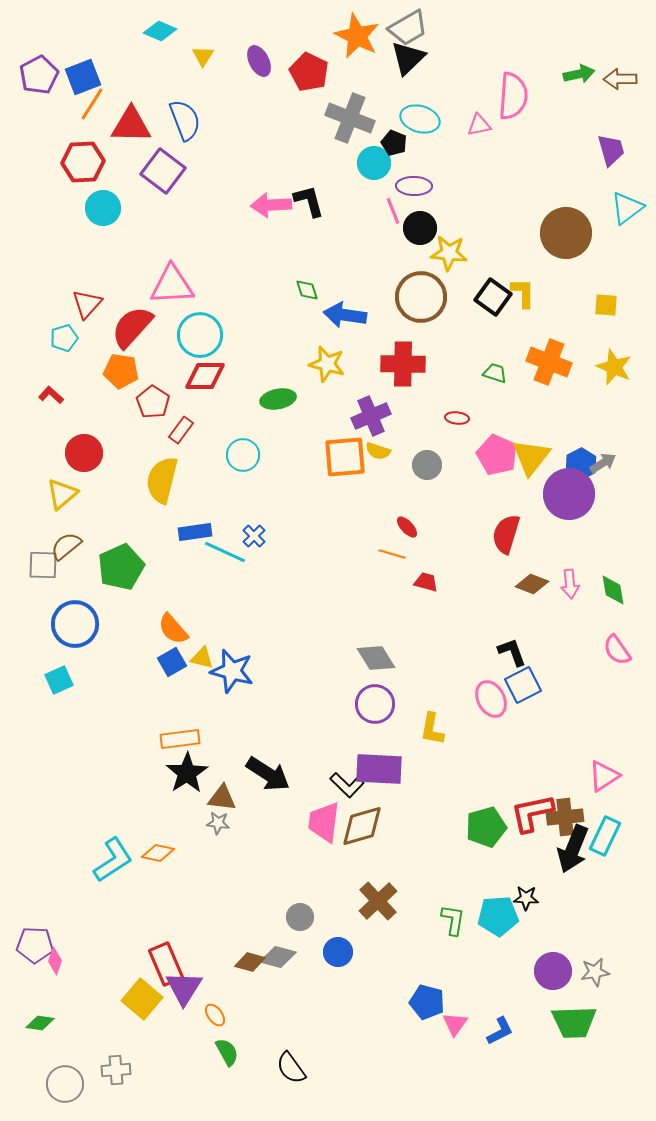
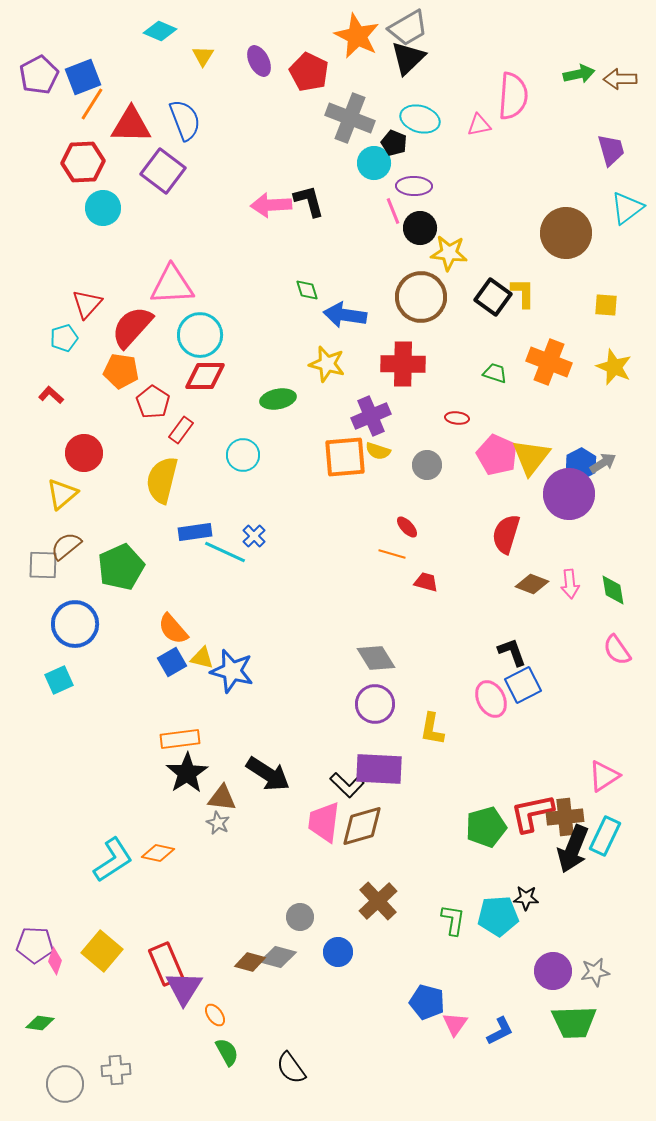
gray star at (218, 823): rotated 20 degrees clockwise
yellow square at (142, 999): moved 40 px left, 48 px up
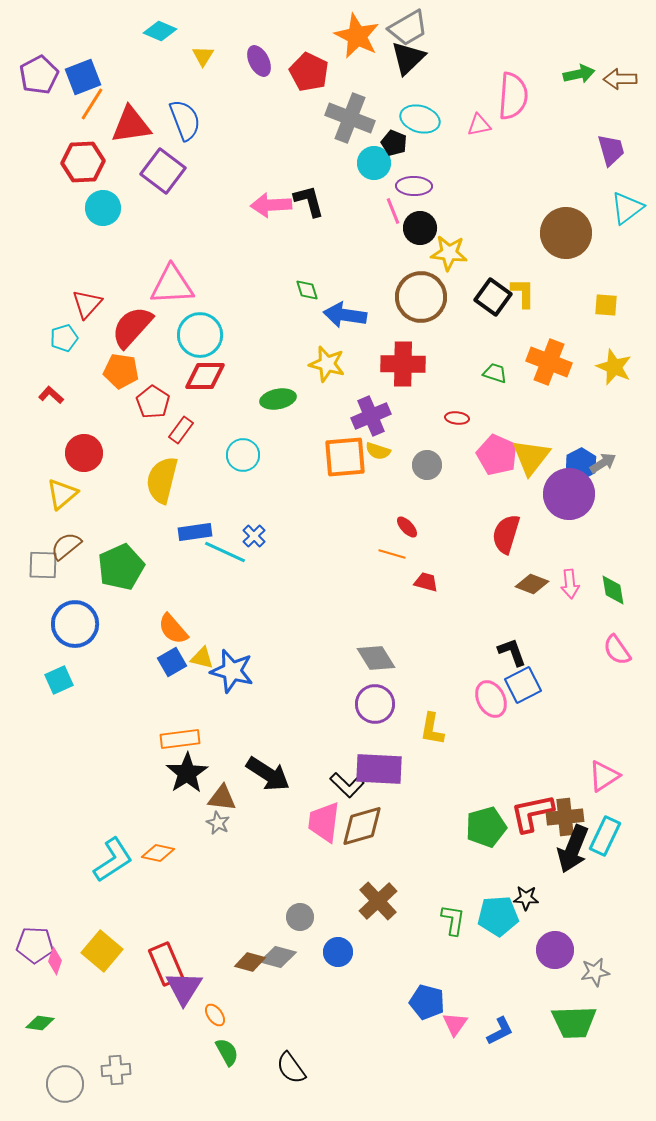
red triangle at (131, 125): rotated 9 degrees counterclockwise
purple circle at (553, 971): moved 2 px right, 21 px up
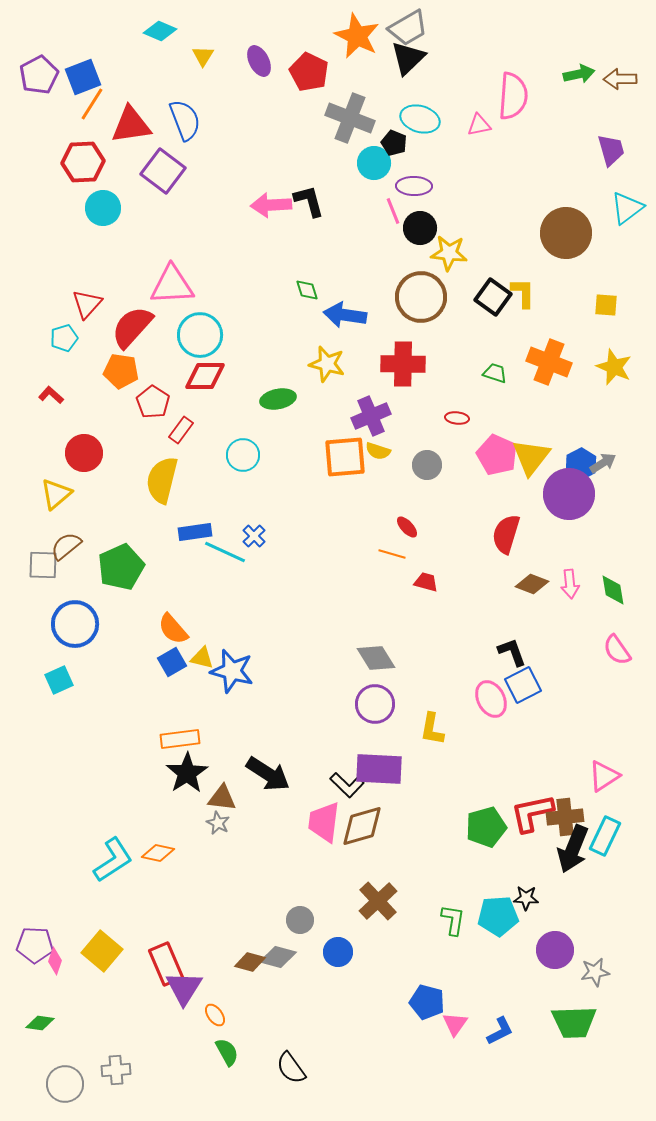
yellow triangle at (62, 494): moved 6 px left
gray circle at (300, 917): moved 3 px down
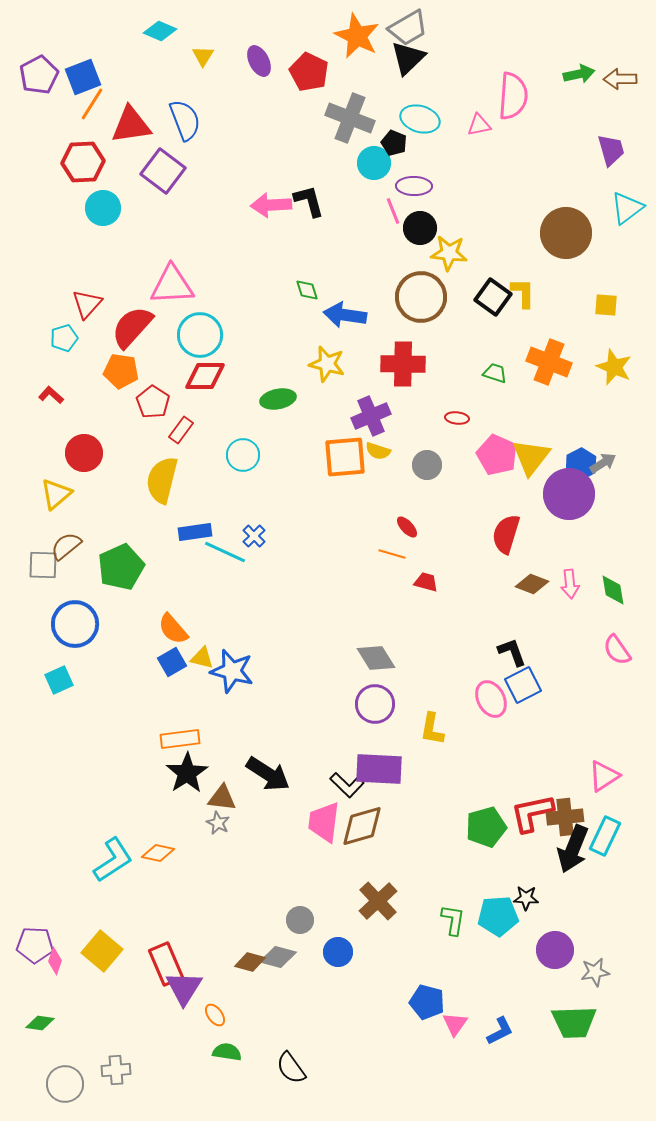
green semicircle at (227, 1052): rotated 52 degrees counterclockwise
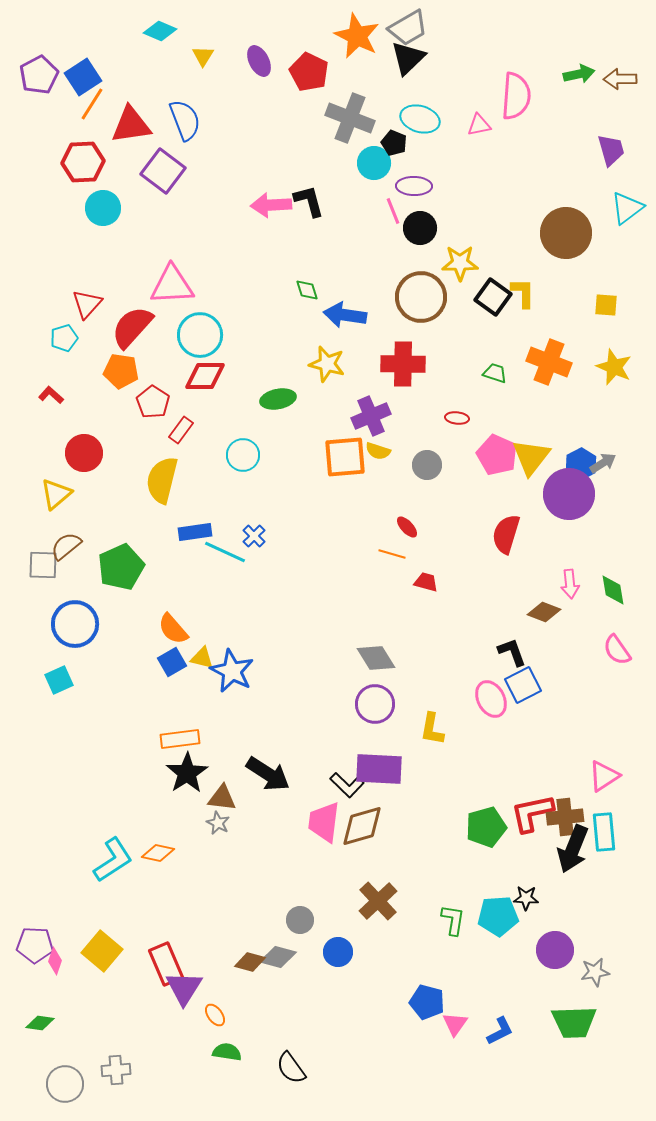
blue square at (83, 77): rotated 12 degrees counterclockwise
pink semicircle at (513, 96): moved 3 px right
yellow star at (449, 253): moved 11 px right, 10 px down; rotated 6 degrees counterclockwise
brown diamond at (532, 584): moved 12 px right, 28 px down
blue star at (232, 671): rotated 12 degrees clockwise
cyan rectangle at (605, 836): moved 1 px left, 4 px up; rotated 30 degrees counterclockwise
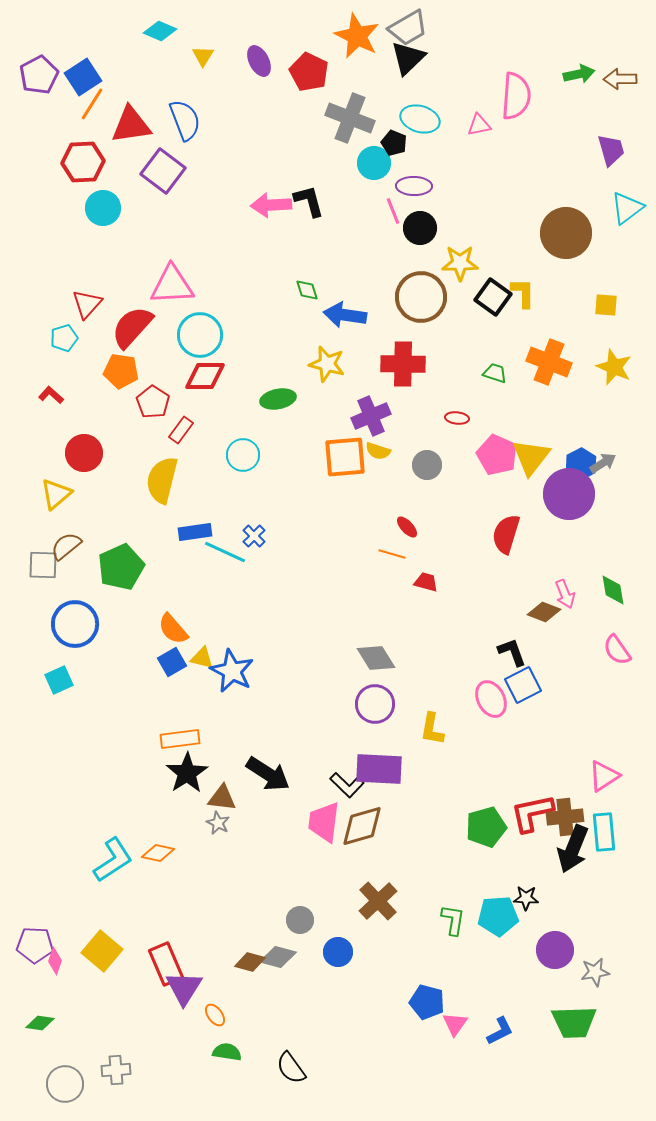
pink arrow at (570, 584): moved 5 px left, 10 px down; rotated 16 degrees counterclockwise
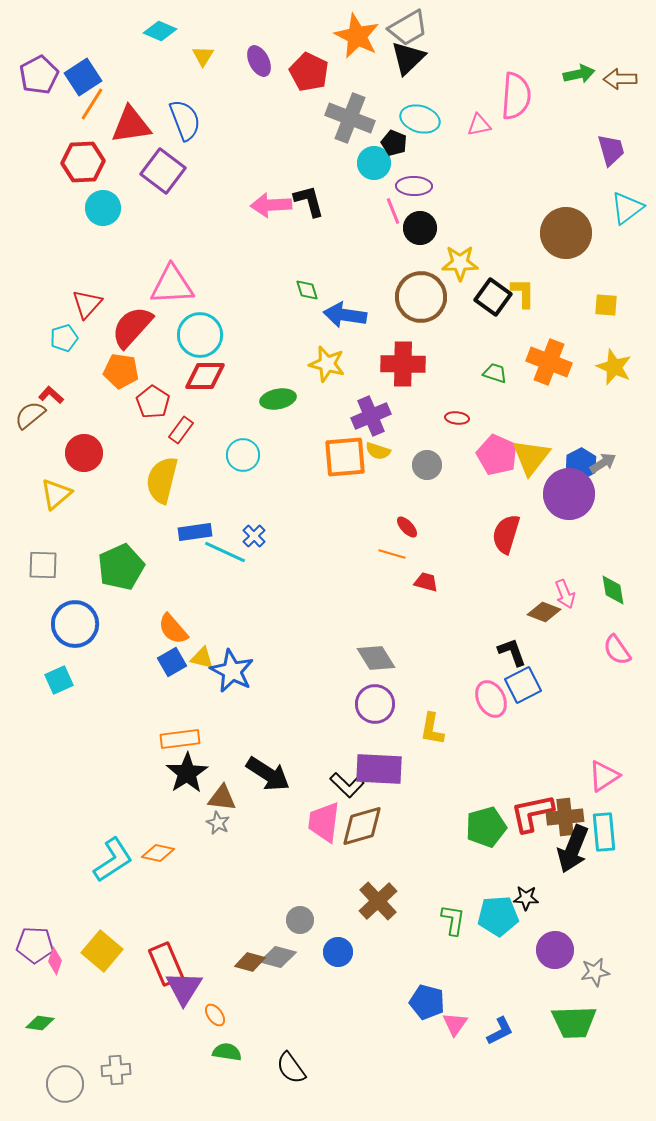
brown semicircle at (66, 546): moved 36 px left, 131 px up
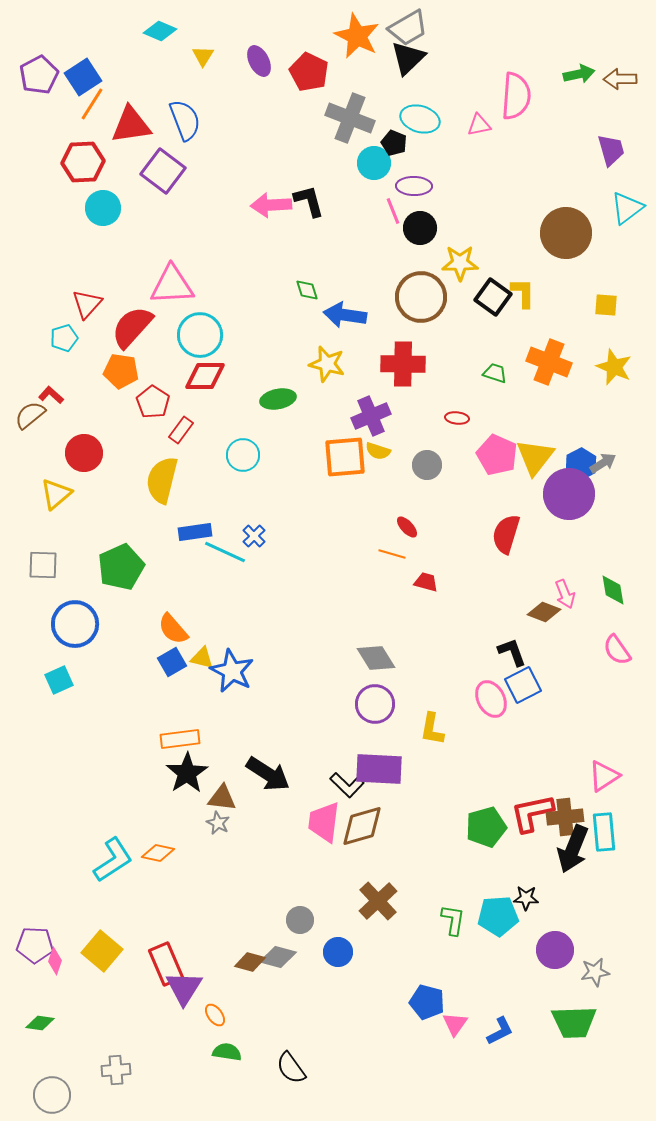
yellow triangle at (531, 457): moved 4 px right
gray circle at (65, 1084): moved 13 px left, 11 px down
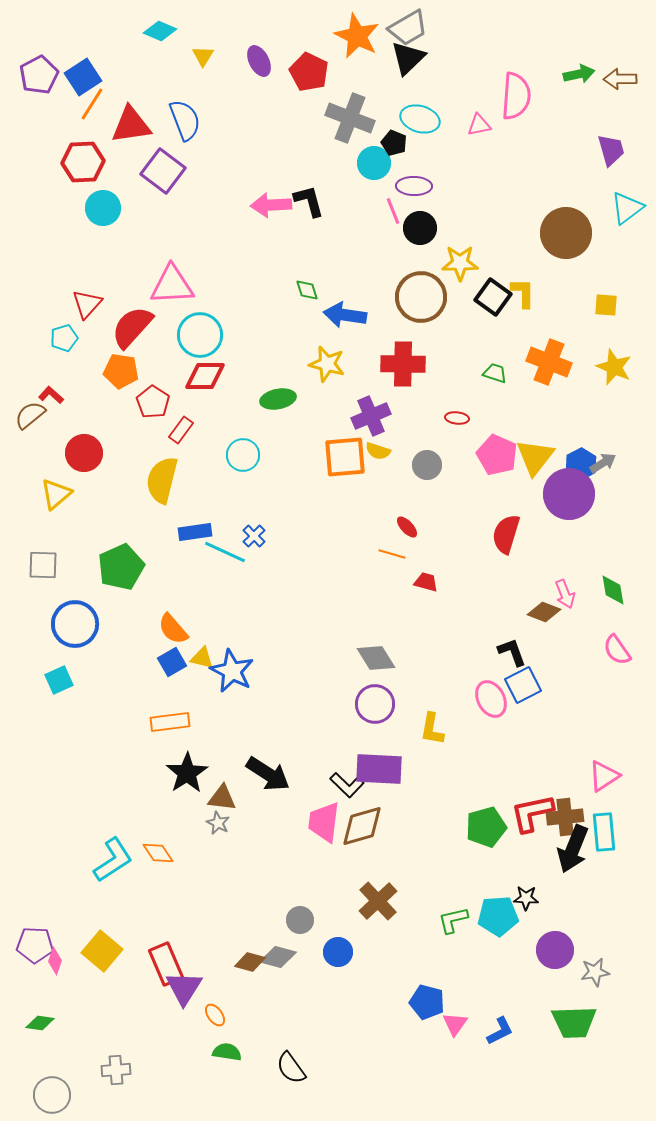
orange rectangle at (180, 739): moved 10 px left, 17 px up
orange diamond at (158, 853): rotated 44 degrees clockwise
green L-shape at (453, 920): rotated 112 degrees counterclockwise
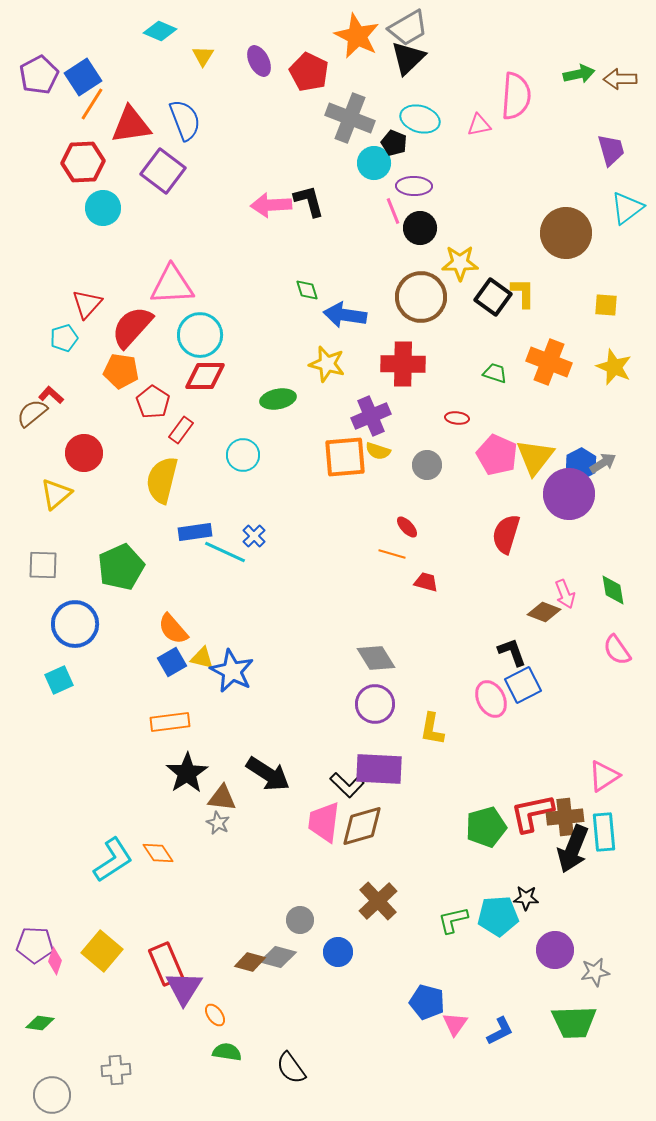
brown semicircle at (30, 415): moved 2 px right, 2 px up
